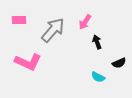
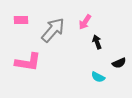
pink rectangle: moved 2 px right
pink L-shape: rotated 16 degrees counterclockwise
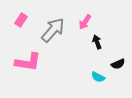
pink rectangle: rotated 56 degrees counterclockwise
black semicircle: moved 1 px left, 1 px down
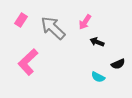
gray arrow: moved 2 px up; rotated 88 degrees counterclockwise
black arrow: rotated 48 degrees counterclockwise
pink L-shape: rotated 128 degrees clockwise
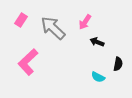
black semicircle: rotated 56 degrees counterclockwise
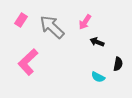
gray arrow: moved 1 px left, 1 px up
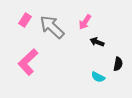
pink rectangle: moved 4 px right
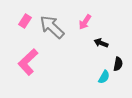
pink rectangle: moved 1 px down
black arrow: moved 4 px right, 1 px down
cyan semicircle: moved 6 px right; rotated 88 degrees counterclockwise
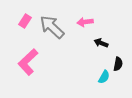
pink arrow: rotated 49 degrees clockwise
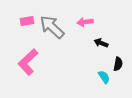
pink rectangle: moved 2 px right; rotated 48 degrees clockwise
cyan semicircle: rotated 64 degrees counterclockwise
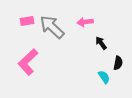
black arrow: rotated 32 degrees clockwise
black semicircle: moved 1 px up
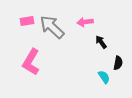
black arrow: moved 1 px up
pink L-shape: moved 3 px right; rotated 16 degrees counterclockwise
